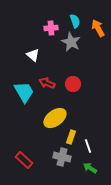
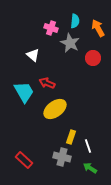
cyan semicircle: rotated 24 degrees clockwise
pink cross: rotated 24 degrees clockwise
gray star: moved 1 px left, 1 px down
red circle: moved 20 px right, 26 px up
yellow ellipse: moved 9 px up
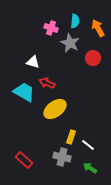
white triangle: moved 7 px down; rotated 24 degrees counterclockwise
cyan trapezoid: rotated 30 degrees counterclockwise
white line: moved 1 px up; rotated 32 degrees counterclockwise
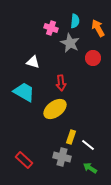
red arrow: moved 14 px right; rotated 119 degrees counterclockwise
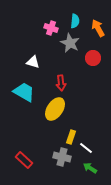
yellow ellipse: rotated 20 degrees counterclockwise
white line: moved 2 px left, 3 px down
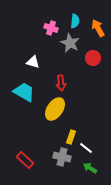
red rectangle: moved 1 px right
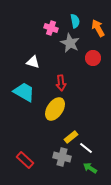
cyan semicircle: rotated 16 degrees counterclockwise
yellow rectangle: rotated 32 degrees clockwise
